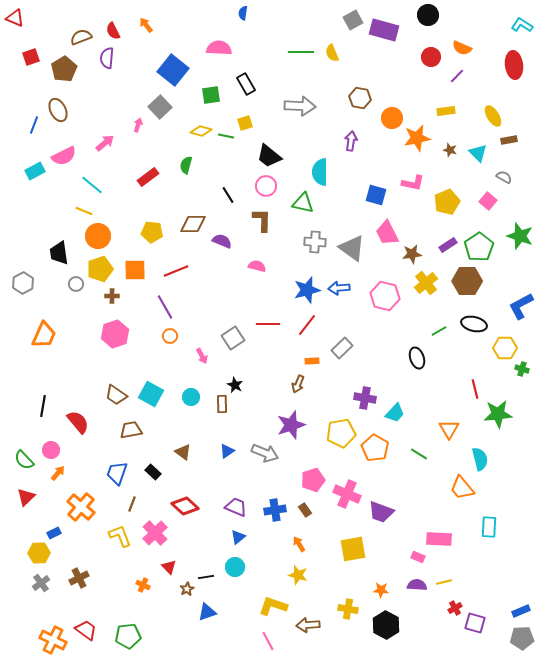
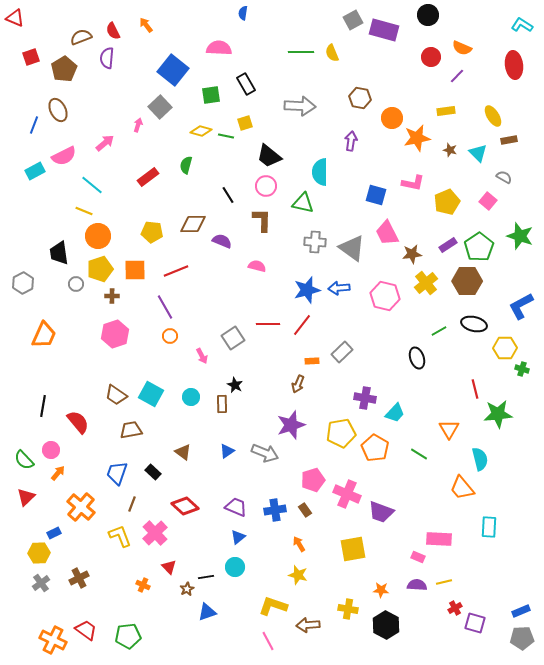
red line at (307, 325): moved 5 px left
gray rectangle at (342, 348): moved 4 px down
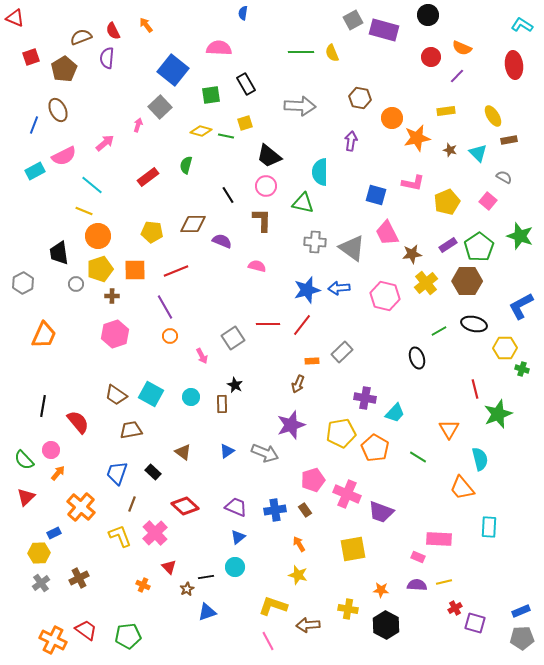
green star at (498, 414): rotated 16 degrees counterclockwise
green line at (419, 454): moved 1 px left, 3 px down
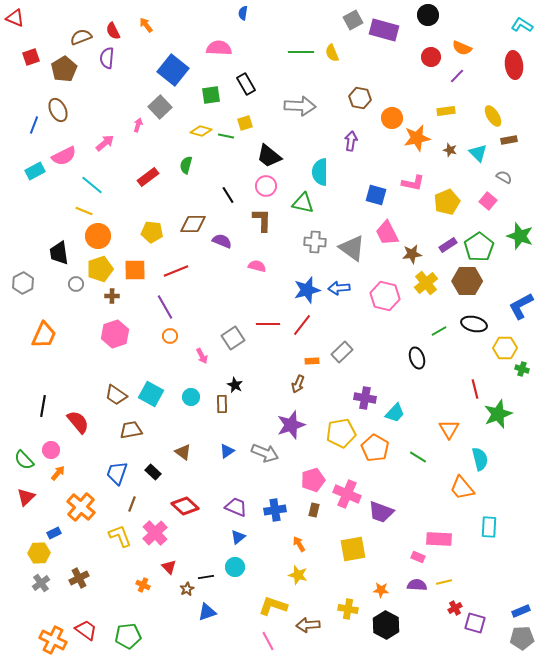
brown rectangle at (305, 510): moved 9 px right; rotated 48 degrees clockwise
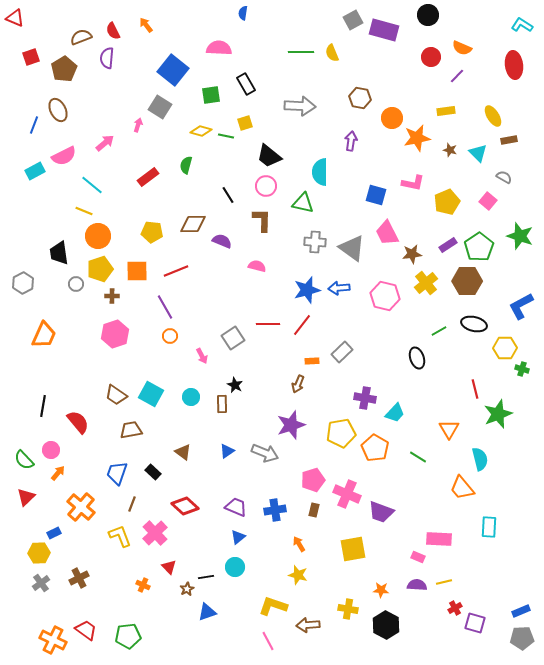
gray square at (160, 107): rotated 15 degrees counterclockwise
orange square at (135, 270): moved 2 px right, 1 px down
